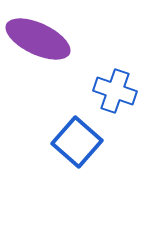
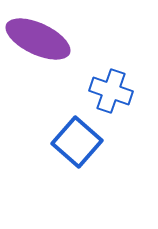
blue cross: moved 4 px left
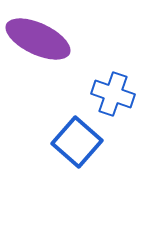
blue cross: moved 2 px right, 3 px down
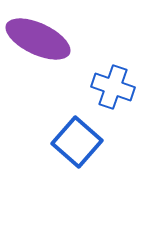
blue cross: moved 7 px up
